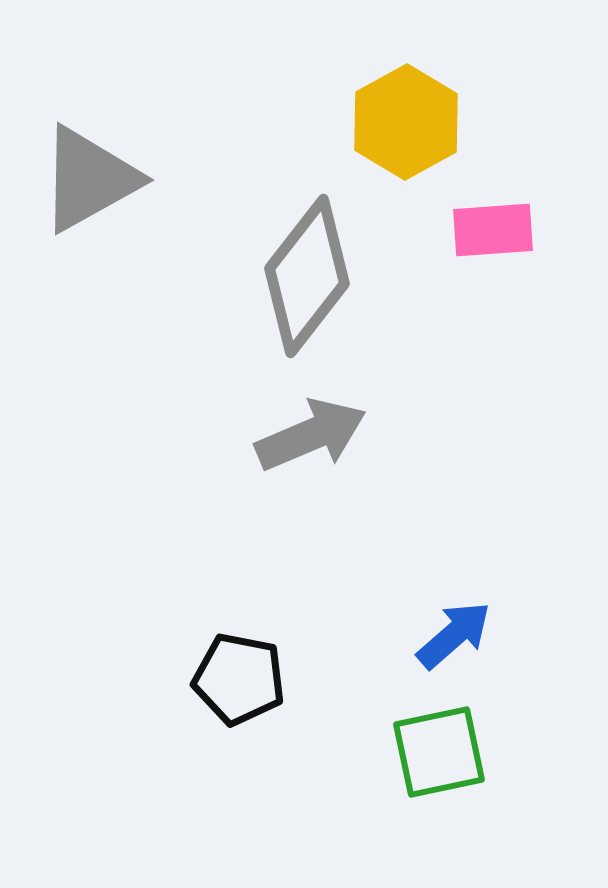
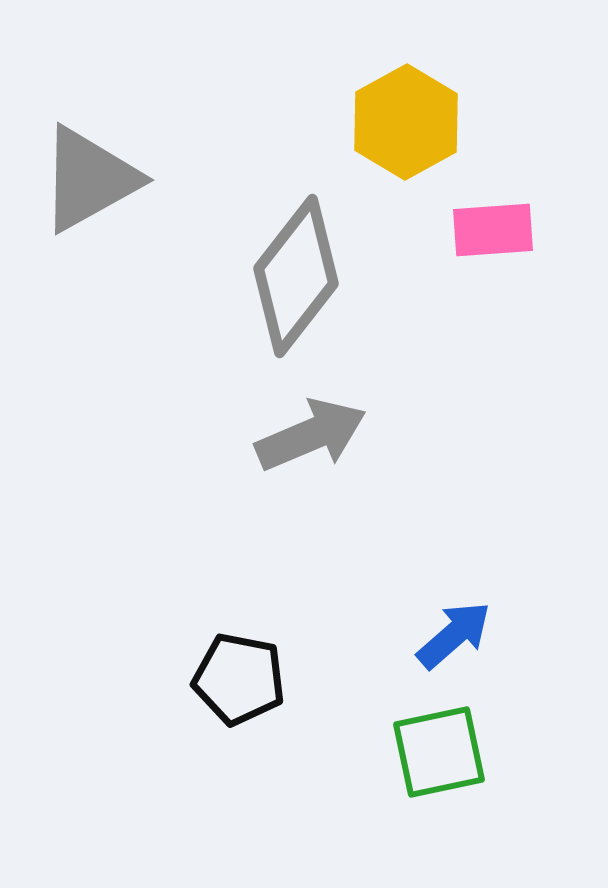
gray diamond: moved 11 px left
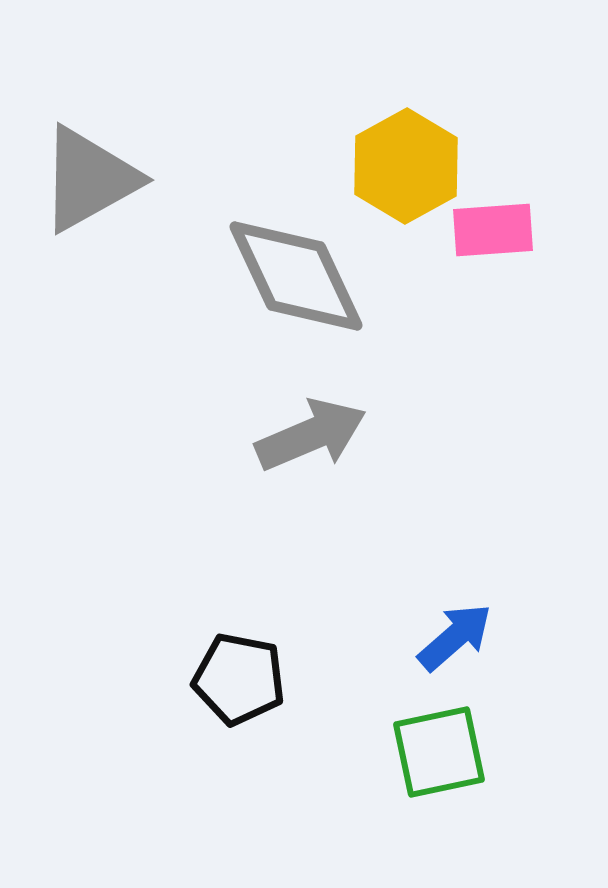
yellow hexagon: moved 44 px down
gray diamond: rotated 63 degrees counterclockwise
blue arrow: moved 1 px right, 2 px down
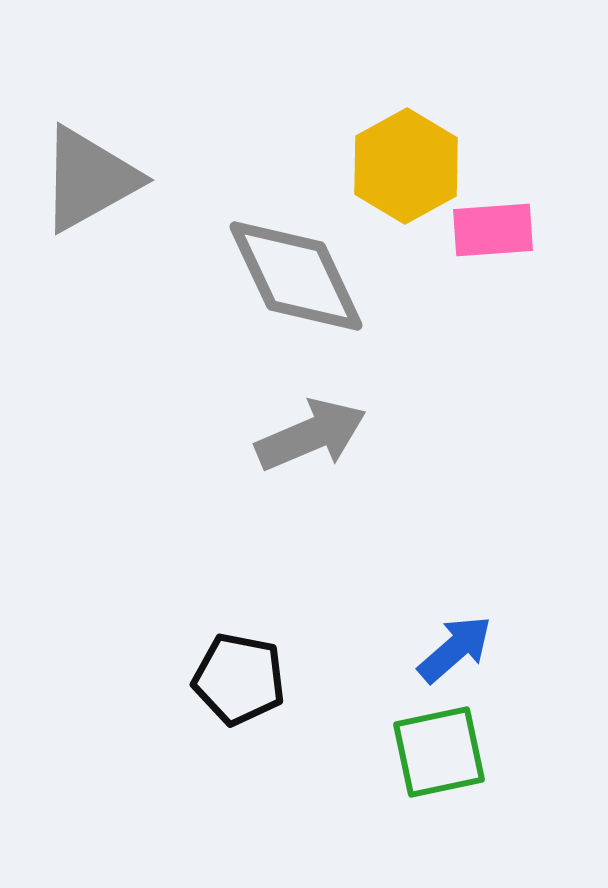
blue arrow: moved 12 px down
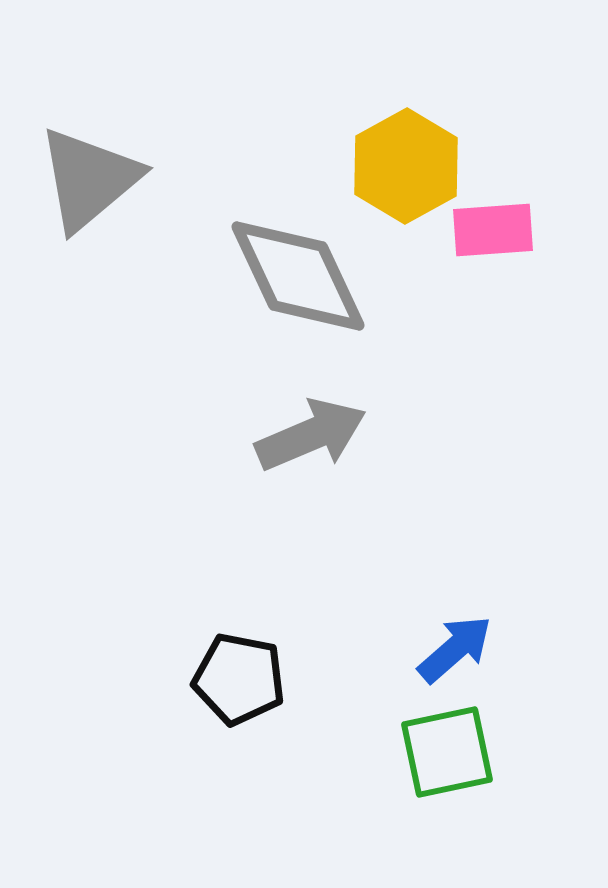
gray triangle: rotated 11 degrees counterclockwise
gray diamond: moved 2 px right
green square: moved 8 px right
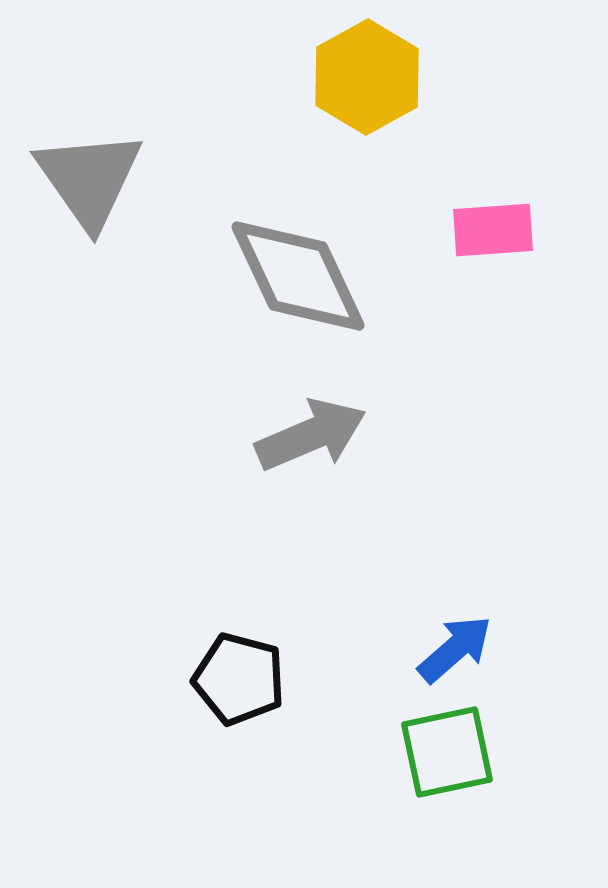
yellow hexagon: moved 39 px left, 89 px up
gray triangle: rotated 25 degrees counterclockwise
black pentagon: rotated 4 degrees clockwise
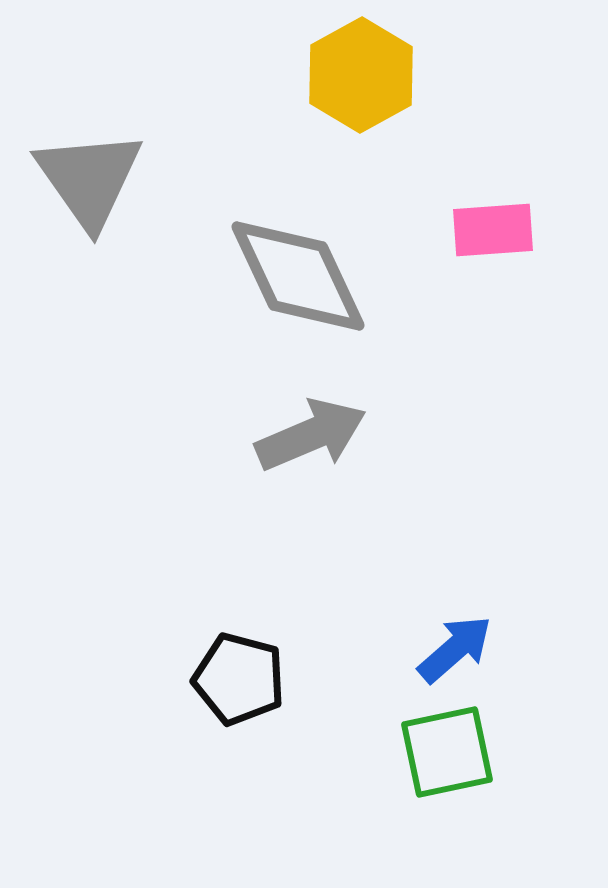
yellow hexagon: moved 6 px left, 2 px up
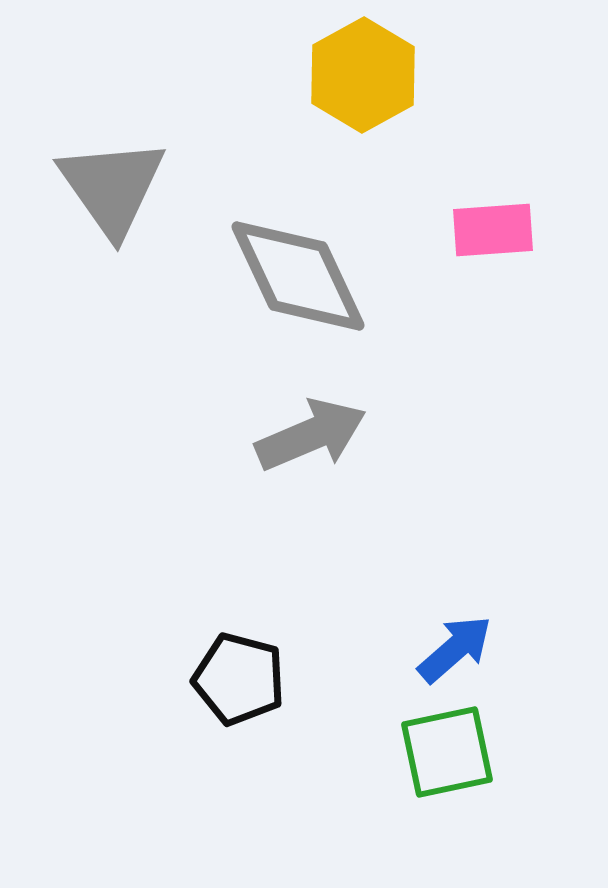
yellow hexagon: moved 2 px right
gray triangle: moved 23 px right, 8 px down
